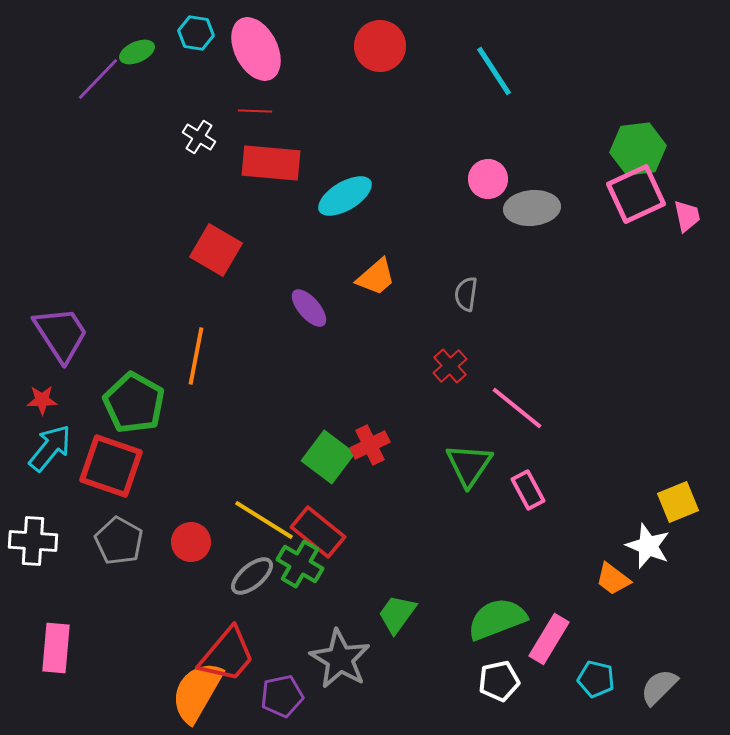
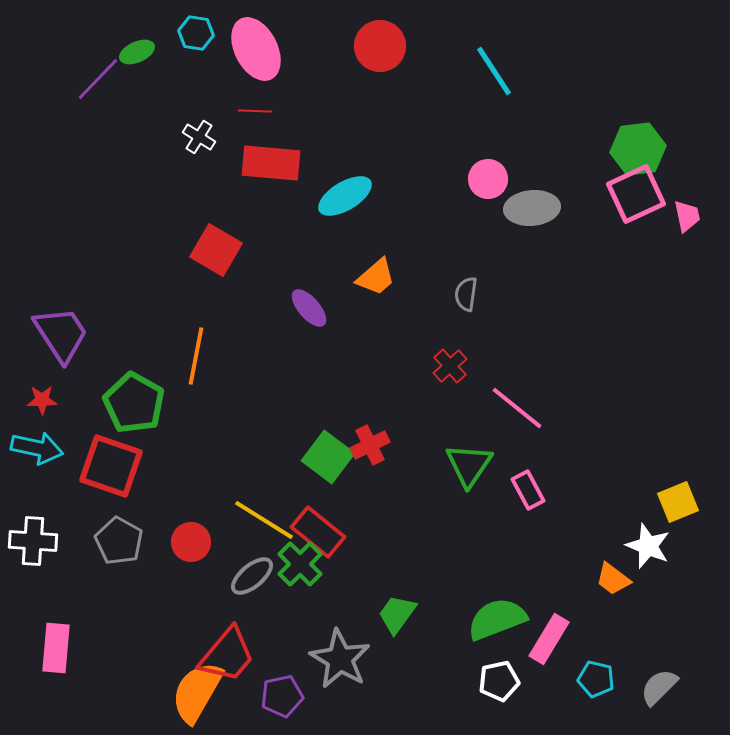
cyan arrow at (50, 448): moved 13 px left; rotated 63 degrees clockwise
green cross at (300, 564): rotated 15 degrees clockwise
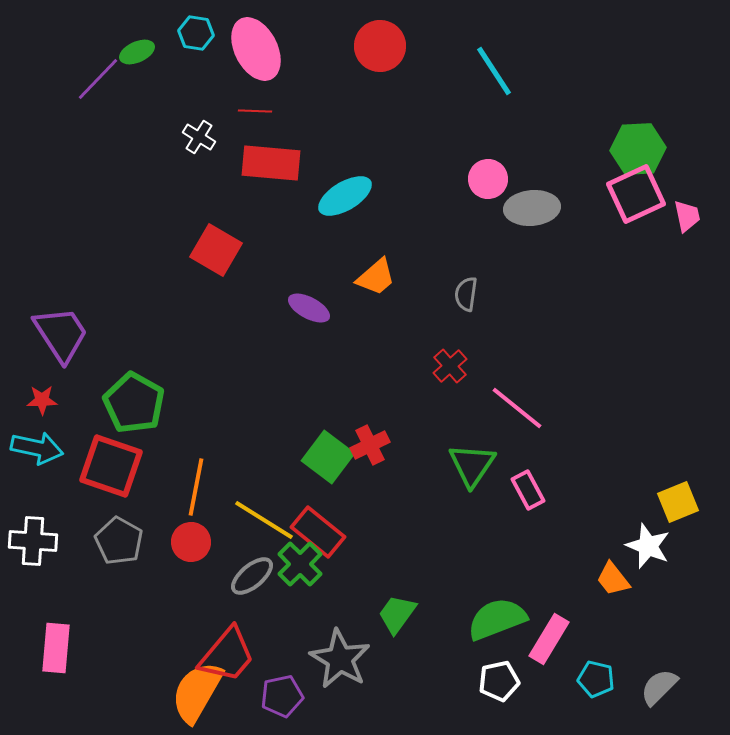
green hexagon at (638, 149): rotated 4 degrees clockwise
purple ellipse at (309, 308): rotated 21 degrees counterclockwise
orange line at (196, 356): moved 131 px down
green triangle at (469, 465): moved 3 px right
orange trapezoid at (613, 579): rotated 15 degrees clockwise
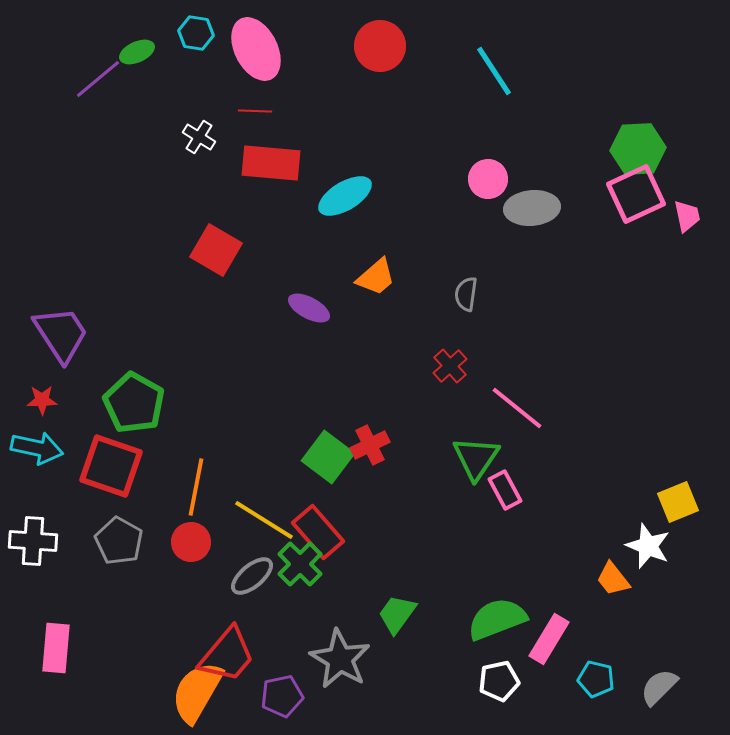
purple line at (98, 79): rotated 6 degrees clockwise
green triangle at (472, 465): moved 4 px right, 7 px up
pink rectangle at (528, 490): moved 23 px left
red rectangle at (318, 532): rotated 10 degrees clockwise
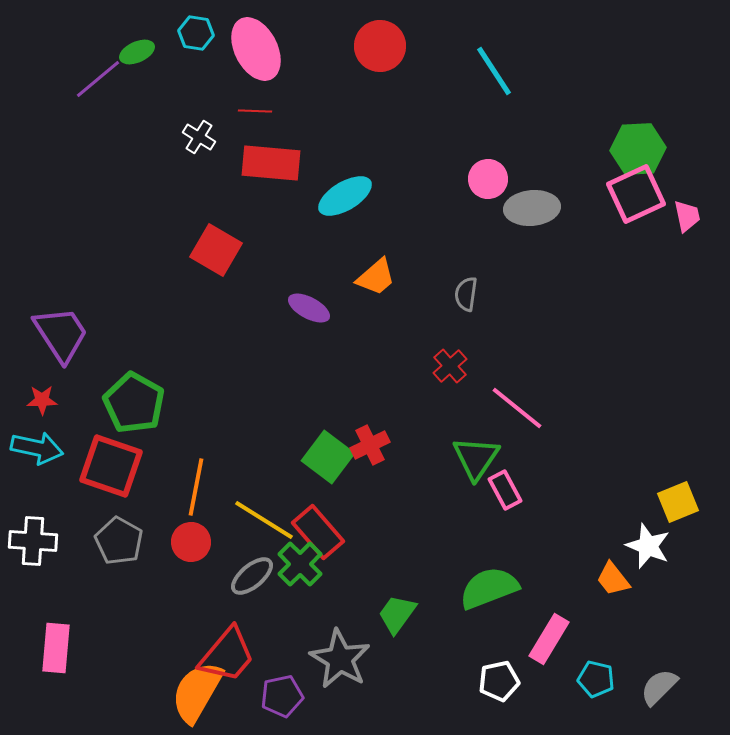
green semicircle at (497, 619): moved 8 px left, 31 px up
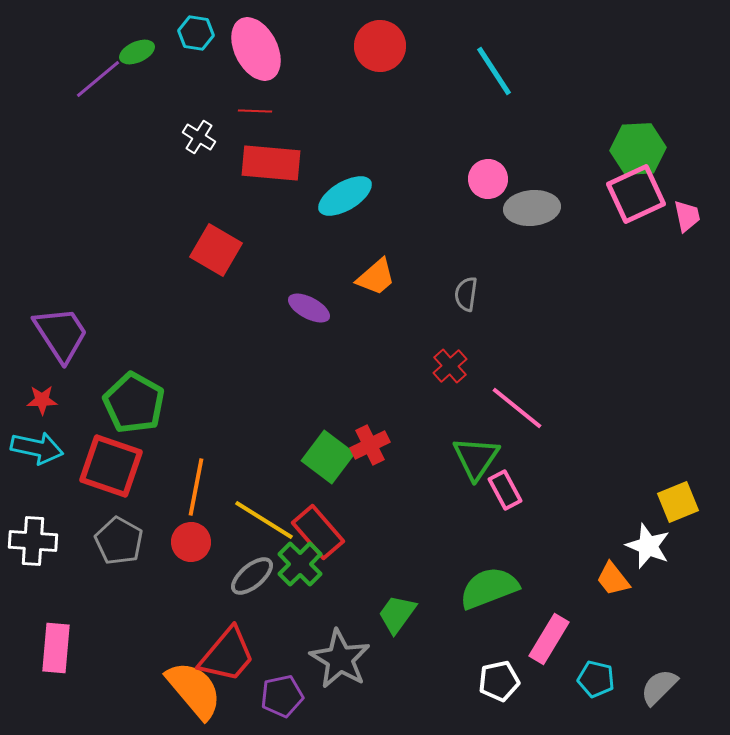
orange semicircle at (197, 692): moved 3 px left, 2 px up; rotated 110 degrees clockwise
